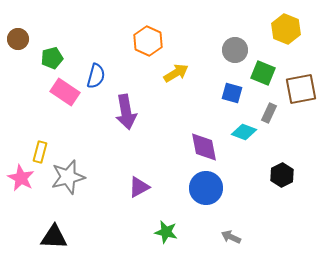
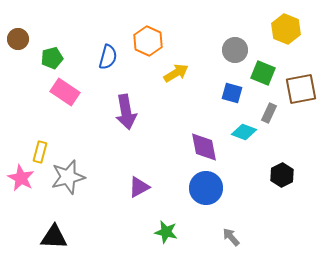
blue semicircle: moved 12 px right, 19 px up
gray arrow: rotated 24 degrees clockwise
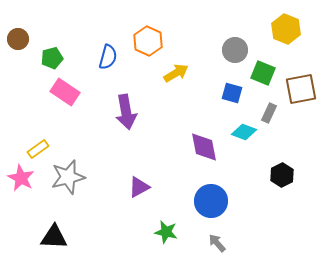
yellow rectangle: moved 2 px left, 3 px up; rotated 40 degrees clockwise
blue circle: moved 5 px right, 13 px down
gray arrow: moved 14 px left, 6 px down
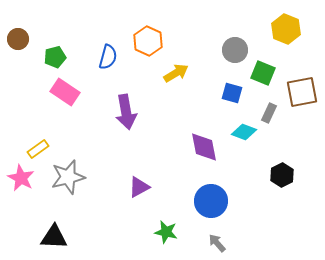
green pentagon: moved 3 px right, 1 px up
brown square: moved 1 px right, 3 px down
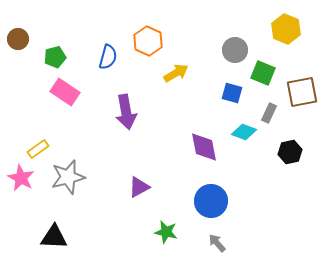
black hexagon: moved 8 px right, 23 px up; rotated 15 degrees clockwise
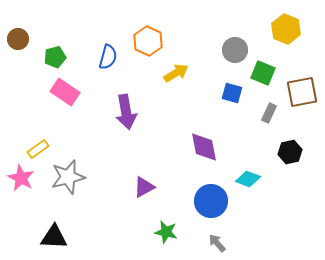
cyan diamond: moved 4 px right, 47 px down
purple triangle: moved 5 px right
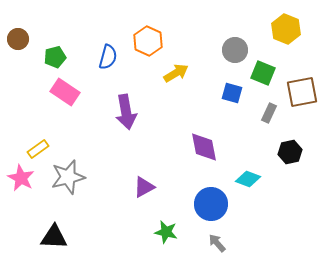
blue circle: moved 3 px down
